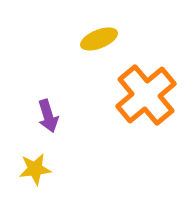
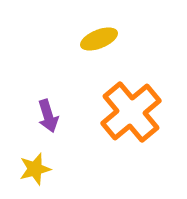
orange cross: moved 15 px left, 17 px down
yellow star: rotated 8 degrees counterclockwise
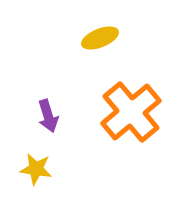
yellow ellipse: moved 1 px right, 1 px up
yellow star: moved 1 px right; rotated 24 degrees clockwise
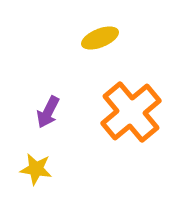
purple arrow: moved 4 px up; rotated 44 degrees clockwise
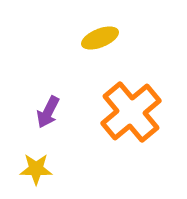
yellow star: rotated 8 degrees counterclockwise
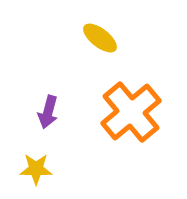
yellow ellipse: rotated 60 degrees clockwise
purple arrow: rotated 12 degrees counterclockwise
